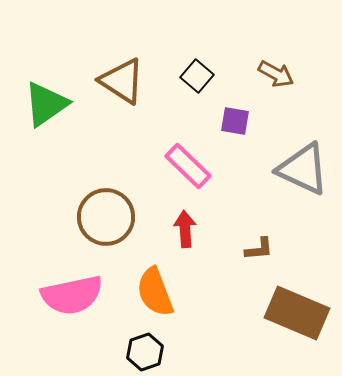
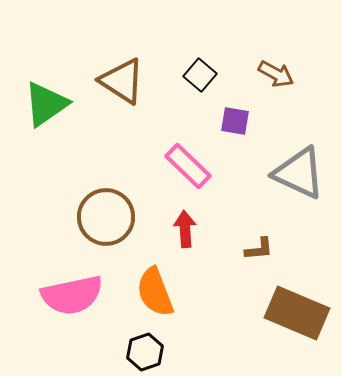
black square: moved 3 px right, 1 px up
gray triangle: moved 4 px left, 4 px down
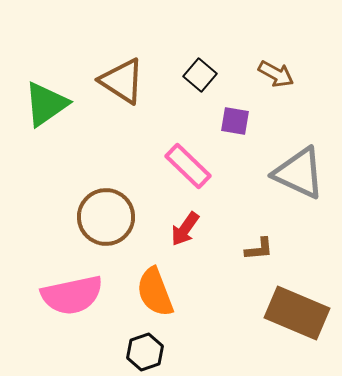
red arrow: rotated 141 degrees counterclockwise
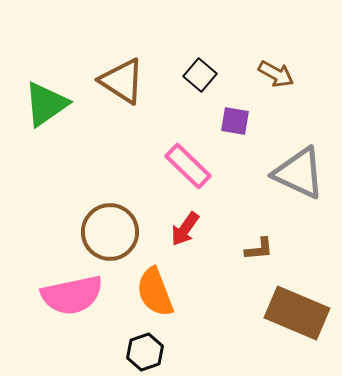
brown circle: moved 4 px right, 15 px down
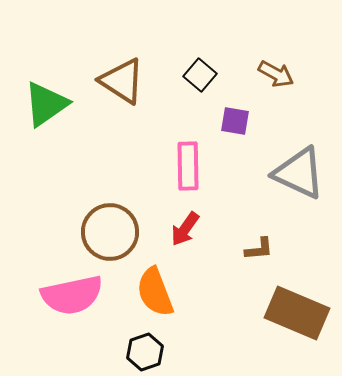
pink rectangle: rotated 45 degrees clockwise
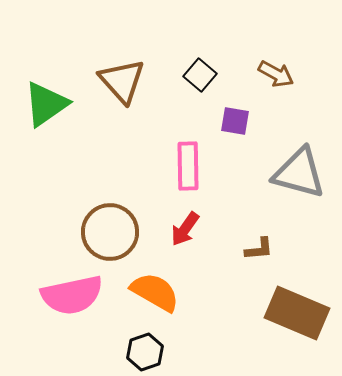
brown triangle: rotated 15 degrees clockwise
gray triangle: rotated 10 degrees counterclockwise
orange semicircle: rotated 141 degrees clockwise
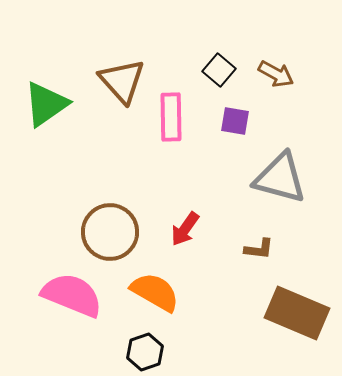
black square: moved 19 px right, 5 px up
pink rectangle: moved 17 px left, 49 px up
gray triangle: moved 19 px left, 5 px down
brown L-shape: rotated 12 degrees clockwise
pink semicircle: rotated 146 degrees counterclockwise
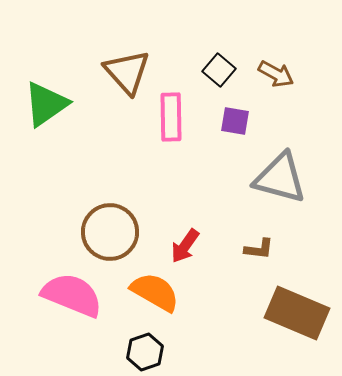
brown triangle: moved 5 px right, 9 px up
red arrow: moved 17 px down
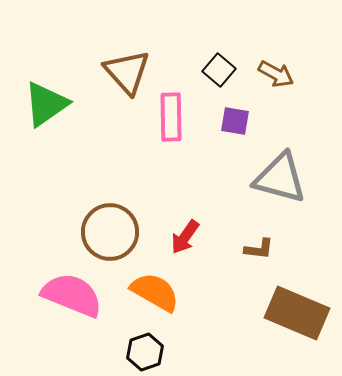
red arrow: moved 9 px up
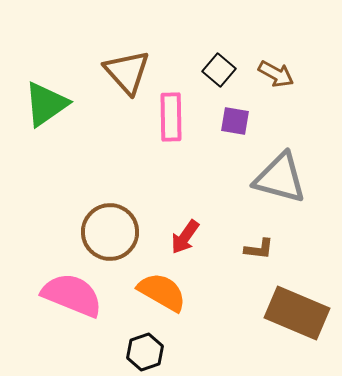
orange semicircle: moved 7 px right
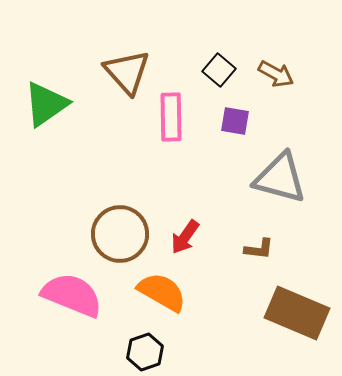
brown circle: moved 10 px right, 2 px down
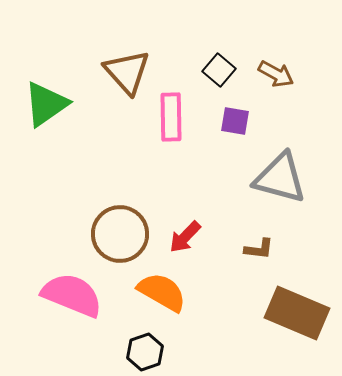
red arrow: rotated 9 degrees clockwise
